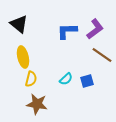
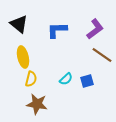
blue L-shape: moved 10 px left, 1 px up
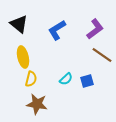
blue L-shape: rotated 30 degrees counterclockwise
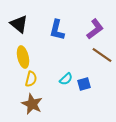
blue L-shape: rotated 45 degrees counterclockwise
blue square: moved 3 px left, 3 px down
brown star: moved 5 px left; rotated 15 degrees clockwise
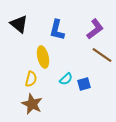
yellow ellipse: moved 20 px right
